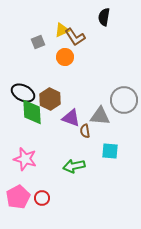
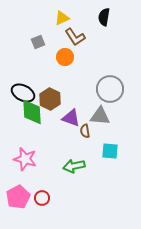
yellow triangle: moved 12 px up
gray circle: moved 14 px left, 11 px up
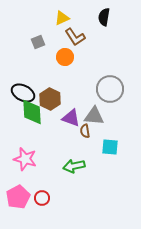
gray triangle: moved 6 px left
cyan square: moved 4 px up
